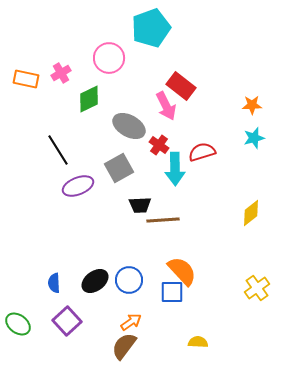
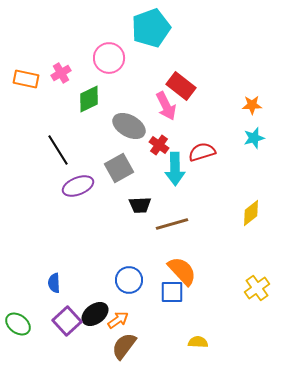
brown line: moved 9 px right, 4 px down; rotated 12 degrees counterclockwise
black ellipse: moved 33 px down
orange arrow: moved 13 px left, 2 px up
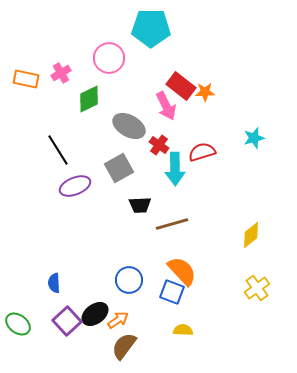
cyan pentagon: rotated 21 degrees clockwise
orange star: moved 47 px left, 13 px up
purple ellipse: moved 3 px left
yellow diamond: moved 22 px down
blue square: rotated 20 degrees clockwise
yellow semicircle: moved 15 px left, 12 px up
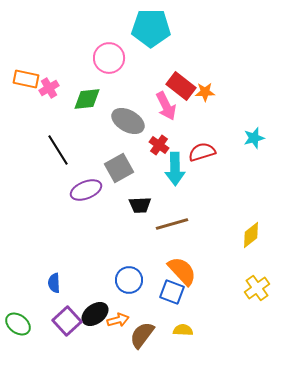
pink cross: moved 12 px left, 15 px down
green diamond: moved 2 px left; rotated 20 degrees clockwise
gray ellipse: moved 1 px left, 5 px up
purple ellipse: moved 11 px right, 4 px down
orange arrow: rotated 20 degrees clockwise
brown semicircle: moved 18 px right, 11 px up
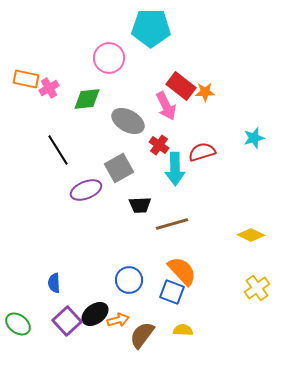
yellow diamond: rotated 64 degrees clockwise
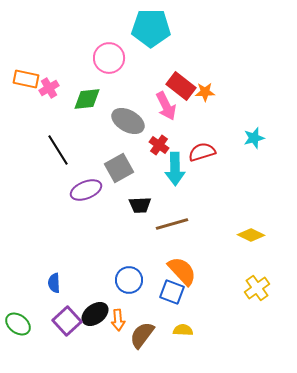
orange arrow: rotated 100 degrees clockwise
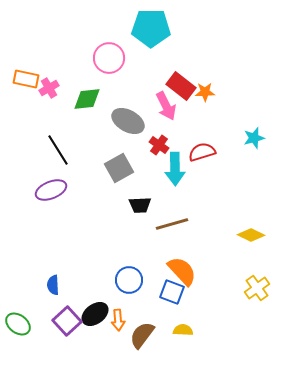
purple ellipse: moved 35 px left
blue semicircle: moved 1 px left, 2 px down
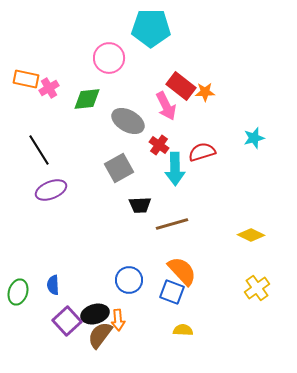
black line: moved 19 px left
black ellipse: rotated 20 degrees clockwise
green ellipse: moved 32 px up; rotated 70 degrees clockwise
brown semicircle: moved 42 px left
